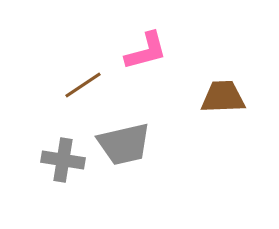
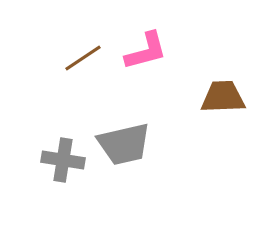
brown line: moved 27 px up
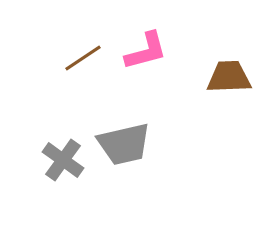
brown trapezoid: moved 6 px right, 20 px up
gray cross: rotated 27 degrees clockwise
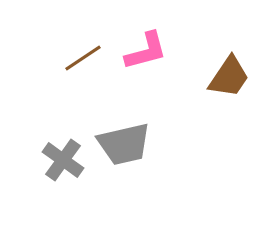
brown trapezoid: rotated 126 degrees clockwise
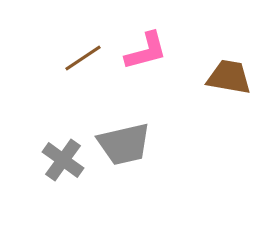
brown trapezoid: rotated 114 degrees counterclockwise
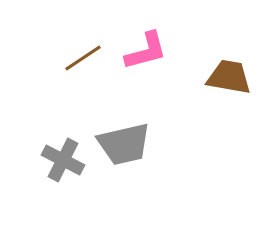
gray cross: rotated 9 degrees counterclockwise
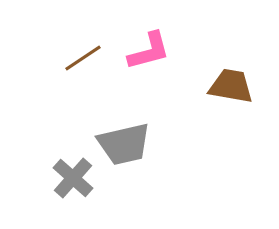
pink L-shape: moved 3 px right
brown trapezoid: moved 2 px right, 9 px down
gray cross: moved 10 px right, 18 px down; rotated 15 degrees clockwise
